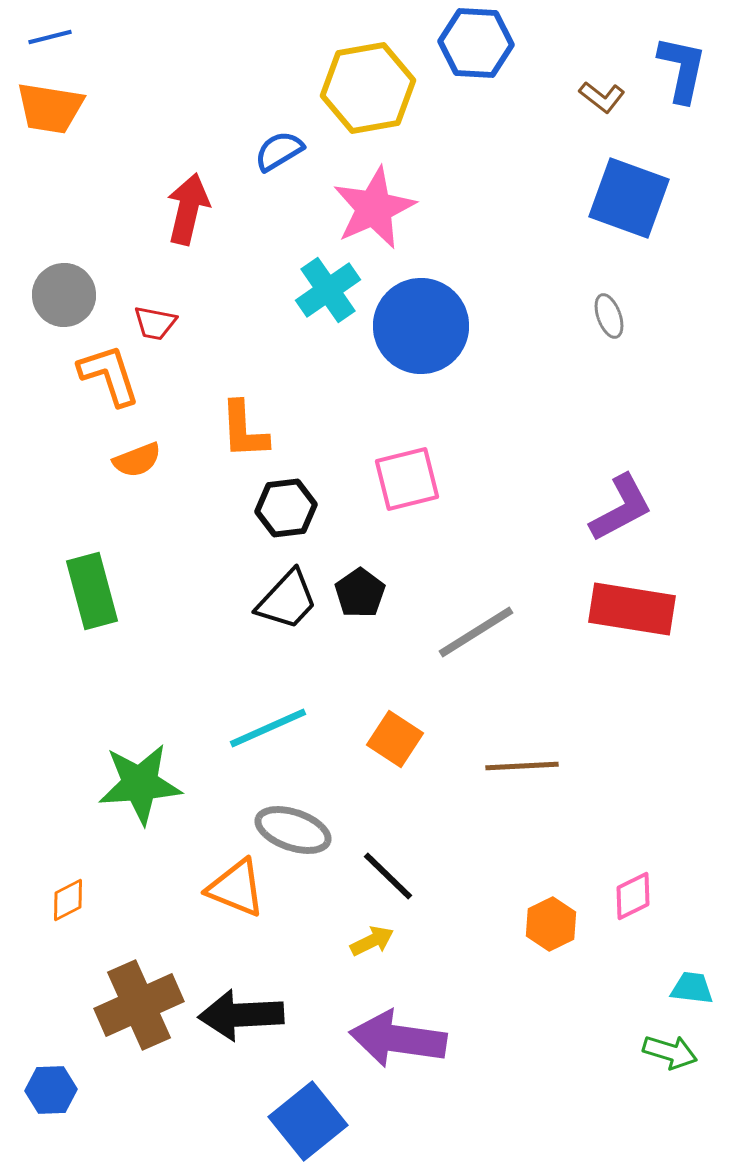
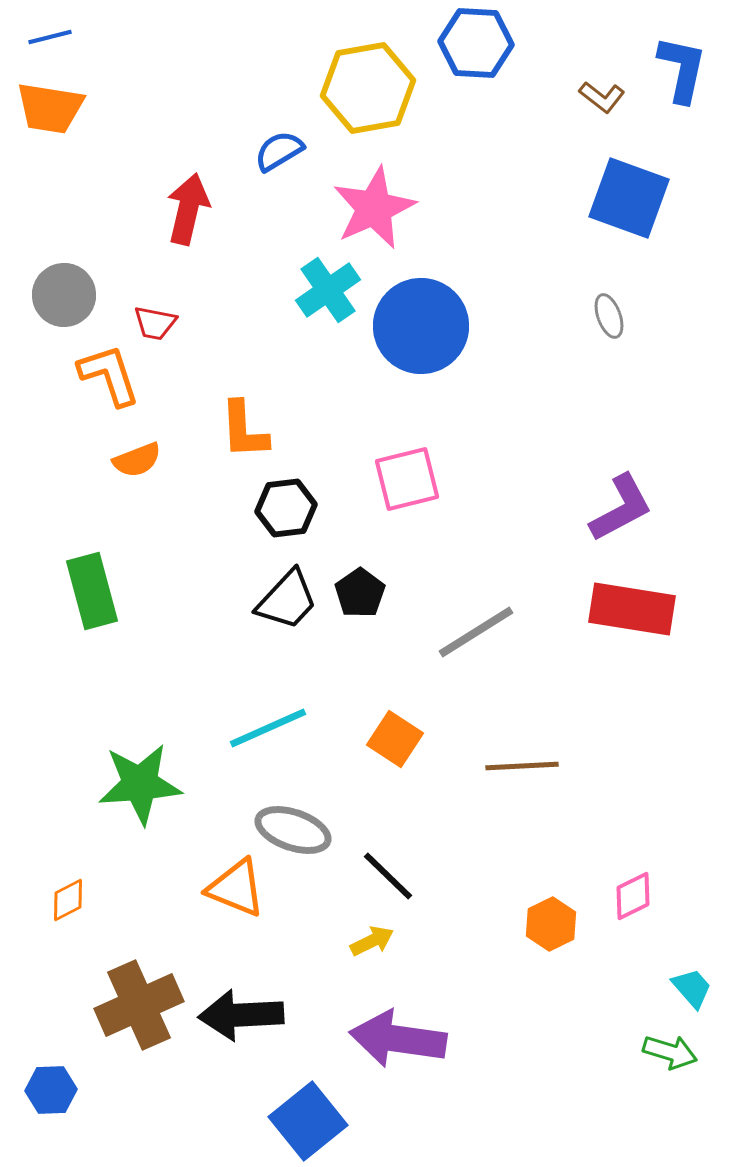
cyan trapezoid at (692, 988): rotated 42 degrees clockwise
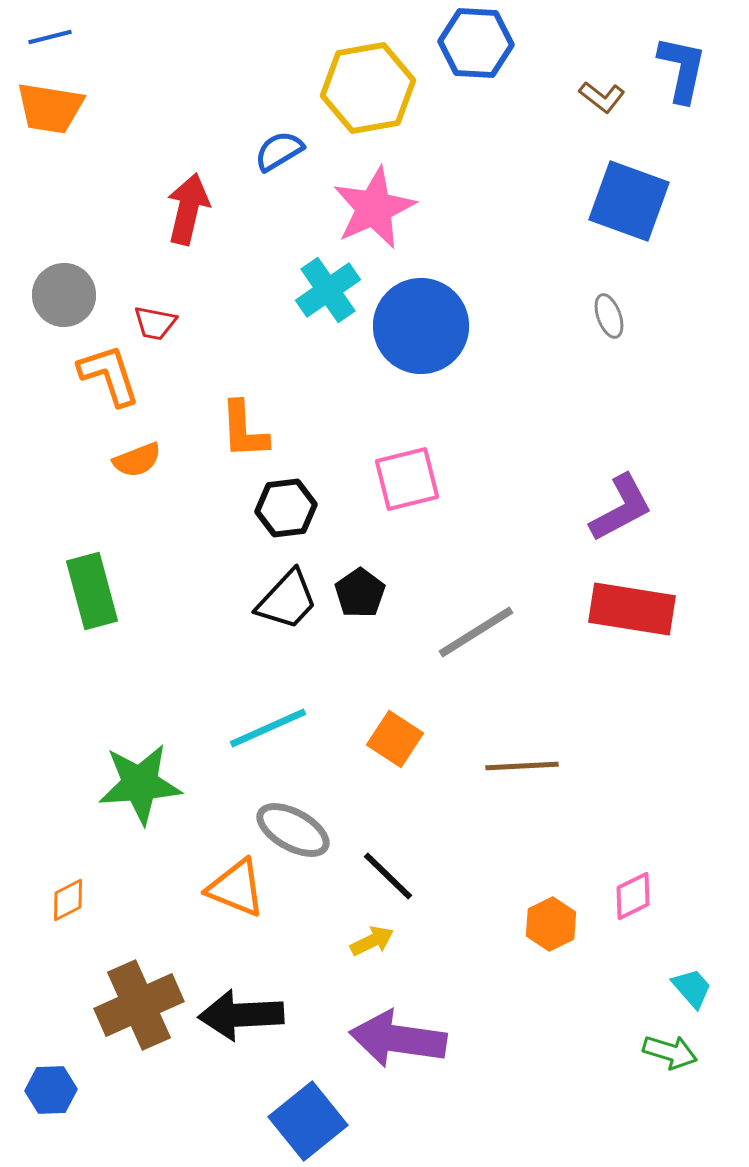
blue square at (629, 198): moved 3 px down
gray ellipse at (293, 830): rotated 10 degrees clockwise
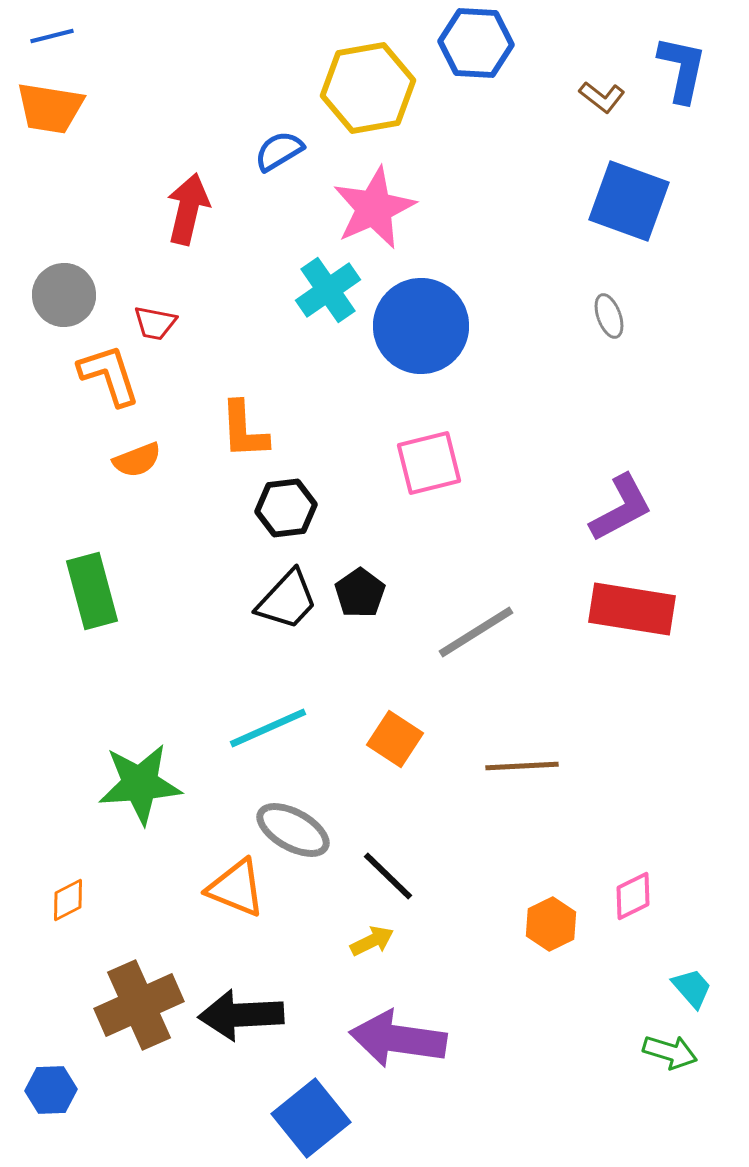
blue line at (50, 37): moved 2 px right, 1 px up
pink square at (407, 479): moved 22 px right, 16 px up
blue square at (308, 1121): moved 3 px right, 3 px up
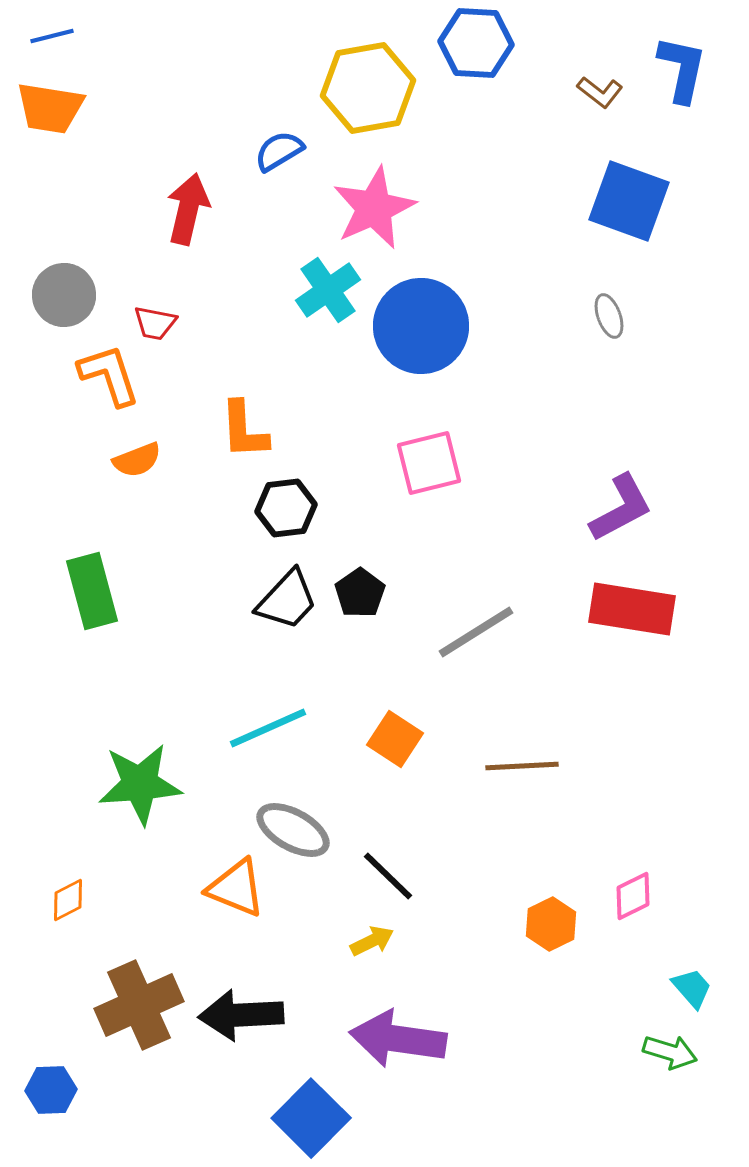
brown L-shape at (602, 97): moved 2 px left, 5 px up
blue square at (311, 1118): rotated 6 degrees counterclockwise
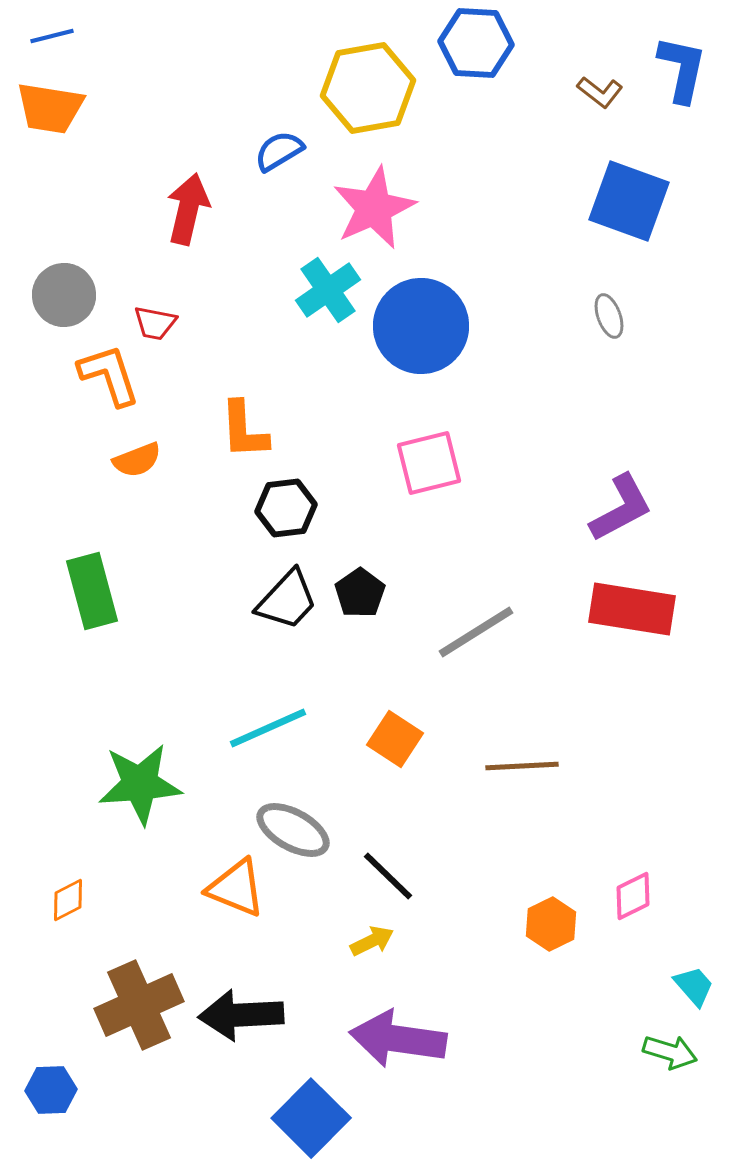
cyan trapezoid at (692, 988): moved 2 px right, 2 px up
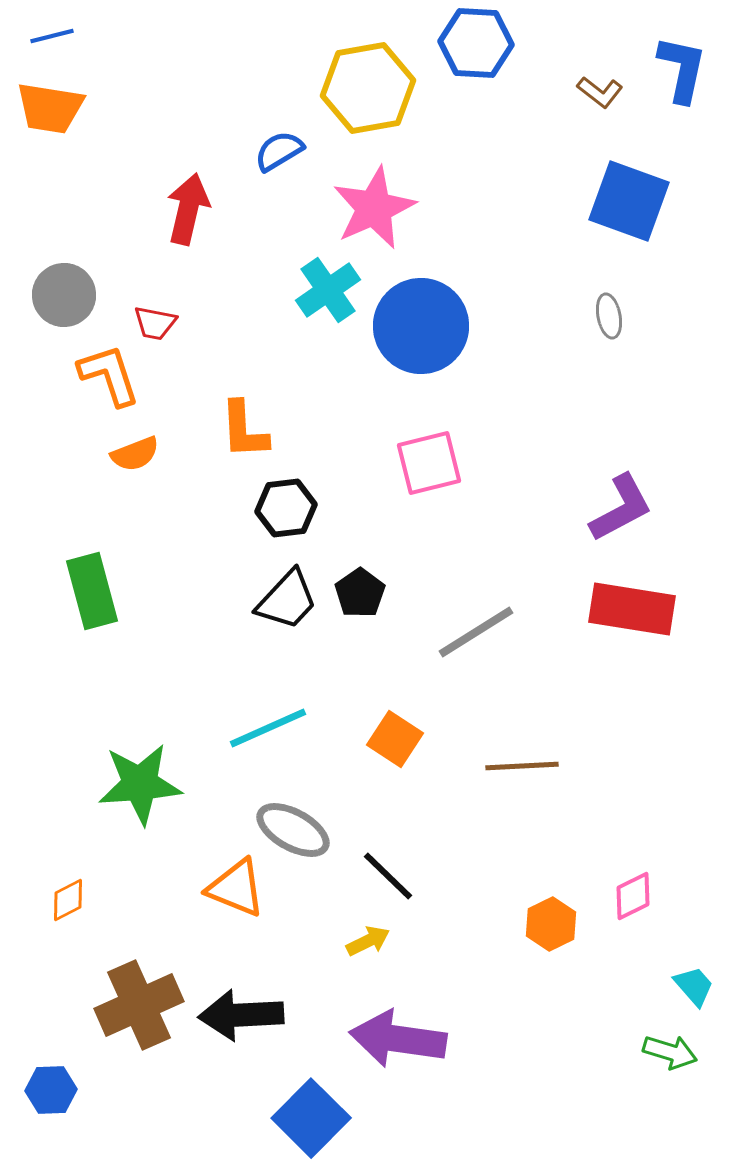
gray ellipse at (609, 316): rotated 9 degrees clockwise
orange semicircle at (137, 460): moved 2 px left, 6 px up
yellow arrow at (372, 941): moved 4 px left
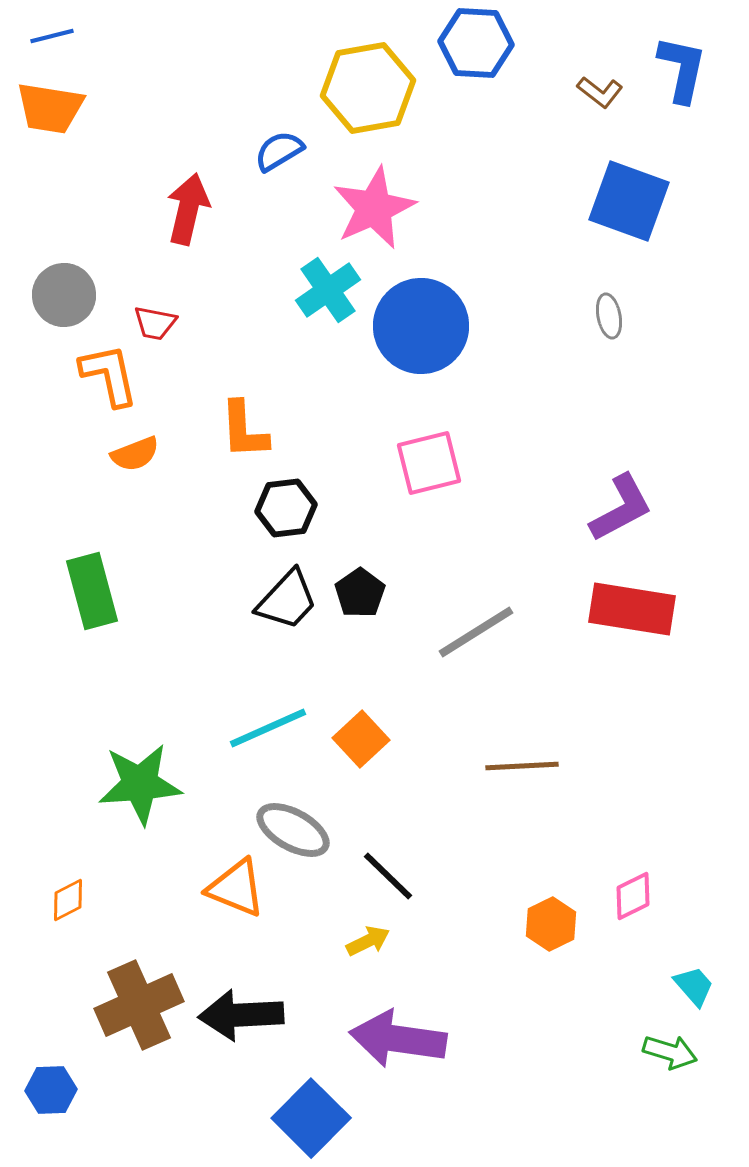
orange L-shape at (109, 375): rotated 6 degrees clockwise
orange square at (395, 739): moved 34 px left; rotated 14 degrees clockwise
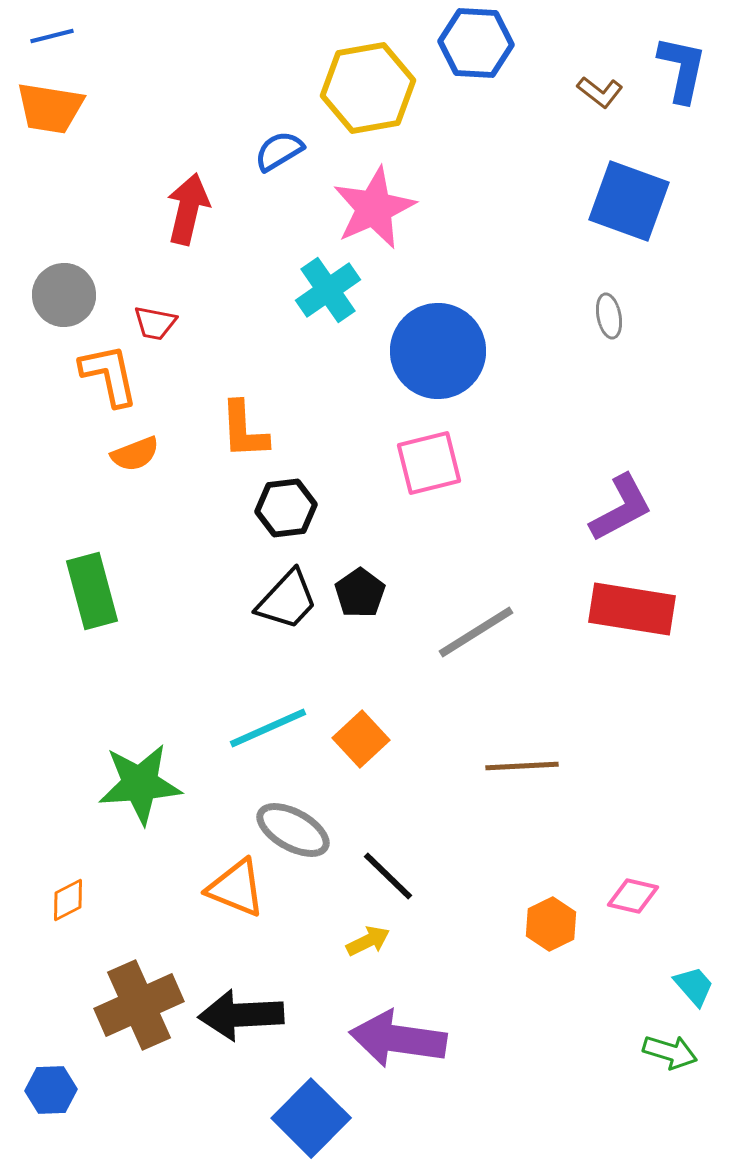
blue circle at (421, 326): moved 17 px right, 25 px down
pink diamond at (633, 896): rotated 39 degrees clockwise
